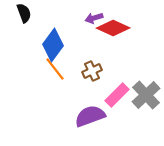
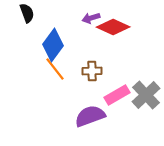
black semicircle: moved 3 px right
purple arrow: moved 3 px left
red diamond: moved 1 px up
brown cross: rotated 24 degrees clockwise
pink rectangle: rotated 15 degrees clockwise
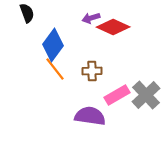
purple semicircle: rotated 28 degrees clockwise
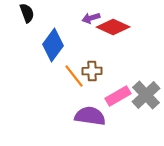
orange line: moved 19 px right, 7 px down
pink rectangle: moved 1 px right, 1 px down
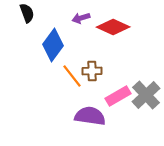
purple arrow: moved 10 px left
orange line: moved 2 px left
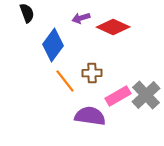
brown cross: moved 2 px down
orange line: moved 7 px left, 5 px down
